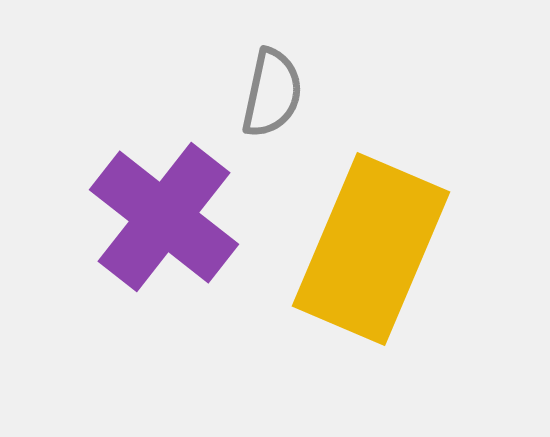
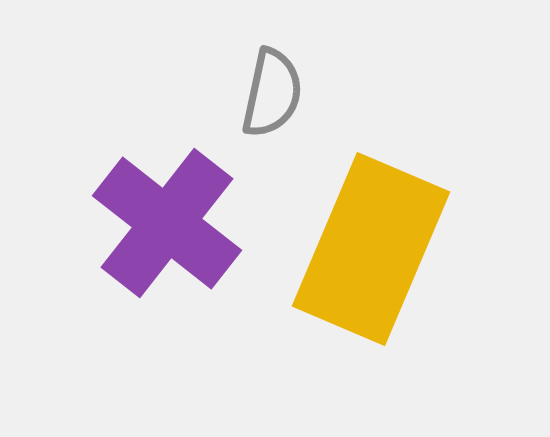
purple cross: moved 3 px right, 6 px down
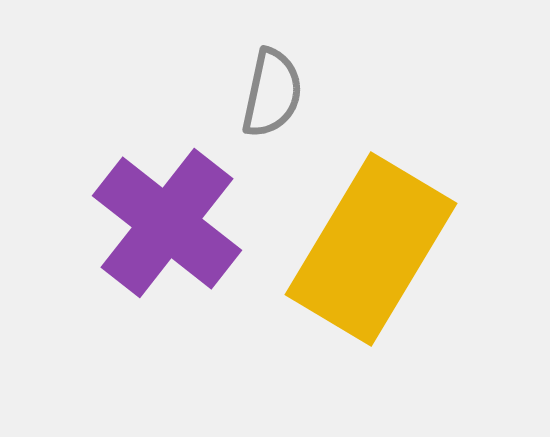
yellow rectangle: rotated 8 degrees clockwise
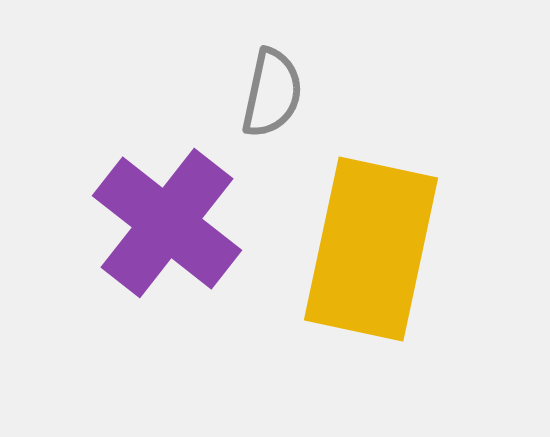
yellow rectangle: rotated 19 degrees counterclockwise
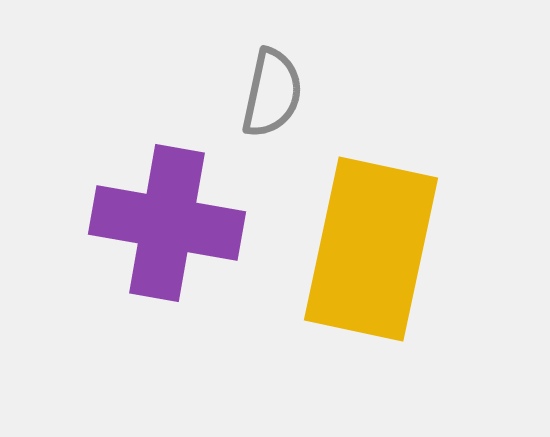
purple cross: rotated 28 degrees counterclockwise
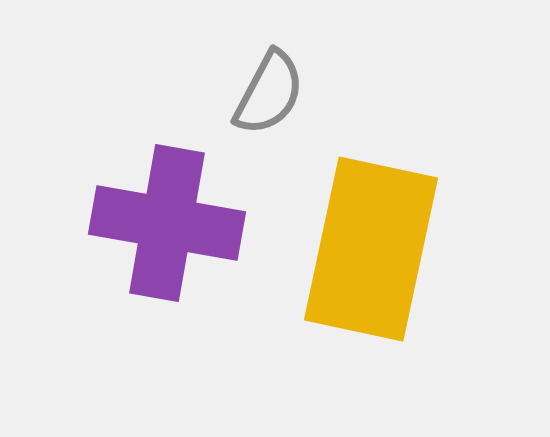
gray semicircle: moved 3 px left; rotated 16 degrees clockwise
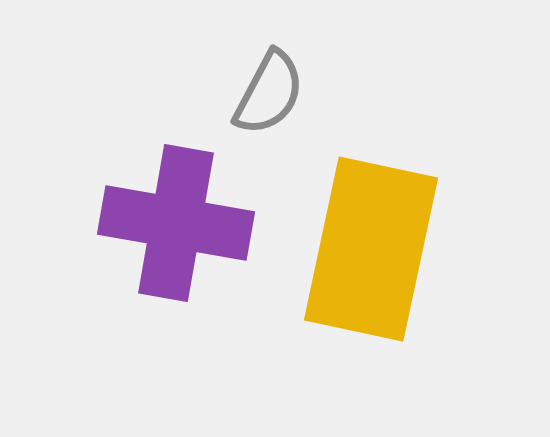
purple cross: moved 9 px right
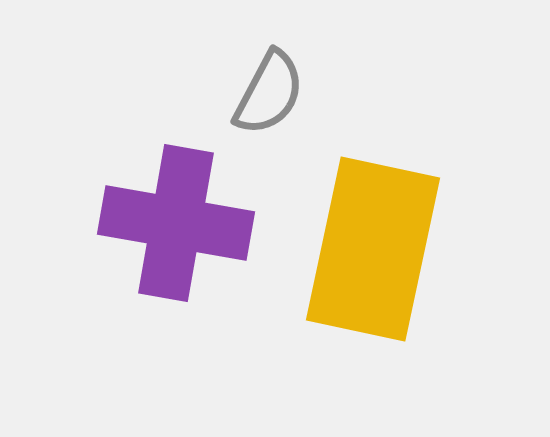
yellow rectangle: moved 2 px right
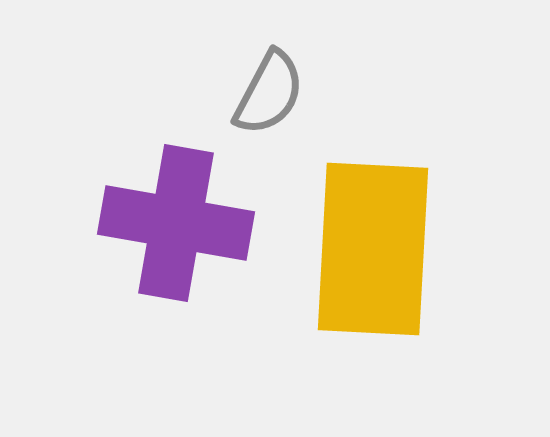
yellow rectangle: rotated 9 degrees counterclockwise
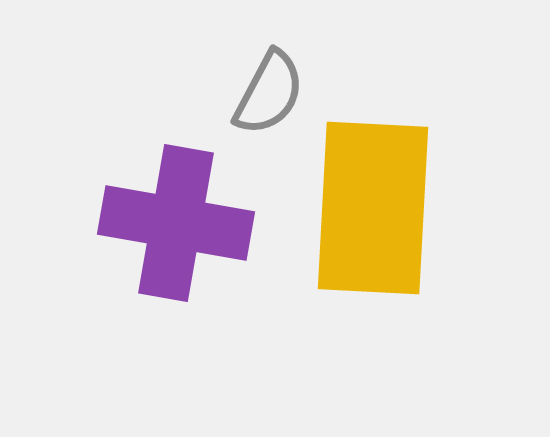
yellow rectangle: moved 41 px up
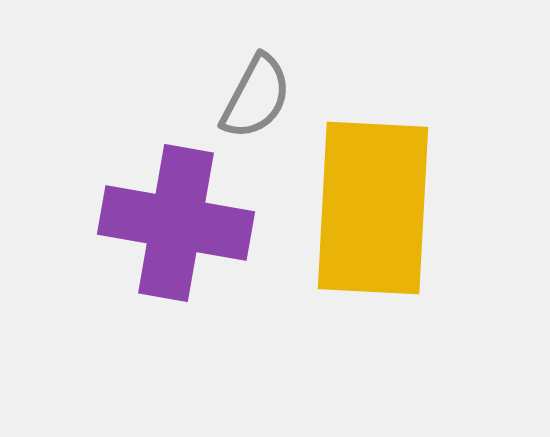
gray semicircle: moved 13 px left, 4 px down
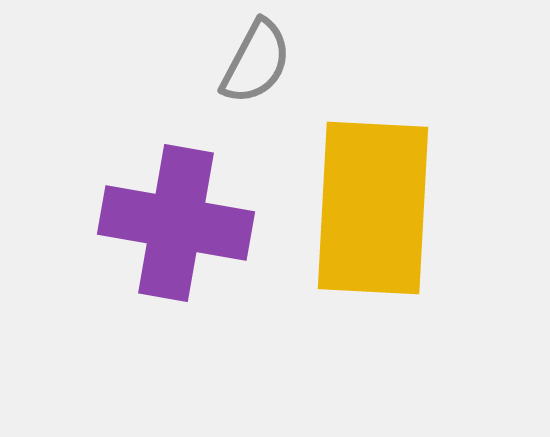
gray semicircle: moved 35 px up
